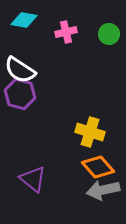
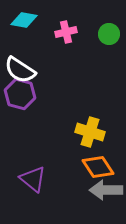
orange diamond: rotated 8 degrees clockwise
gray arrow: moved 3 px right; rotated 12 degrees clockwise
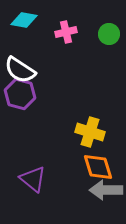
orange diamond: rotated 16 degrees clockwise
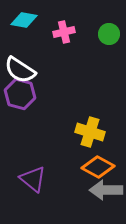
pink cross: moved 2 px left
orange diamond: rotated 44 degrees counterclockwise
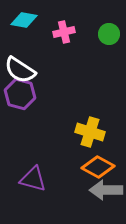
purple triangle: rotated 24 degrees counterclockwise
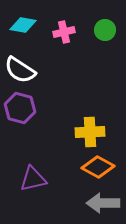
cyan diamond: moved 1 px left, 5 px down
green circle: moved 4 px left, 4 px up
purple hexagon: moved 14 px down
yellow cross: rotated 20 degrees counterclockwise
purple triangle: rotated 28 degrees counterclockwise
gray arrow: moved 3 px left, 13 px down
